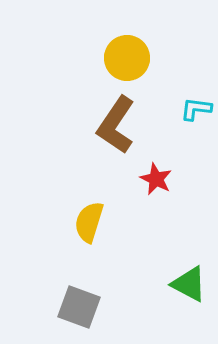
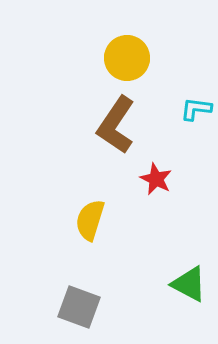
yellow semicircle: moved 1 px right, 2 px up
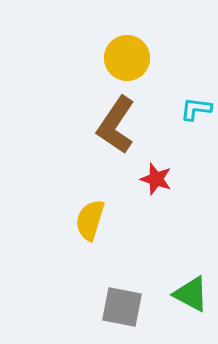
red star: rotated 8 degrees counterclockwise
green triangle: moved 2 px right, 10 px down
gray square: moved 43 px right; rotated 9 degrees counterclockwise
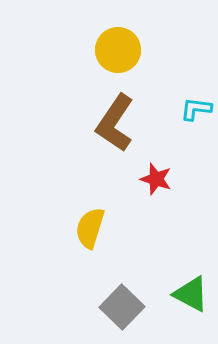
yellow circle: moved 9 px left, 8 px up
brown L-shape: moved 1 px left, 2 px up
yellow semicircle: moved 8 px down
gray square: rotated 33 degrees clockwise
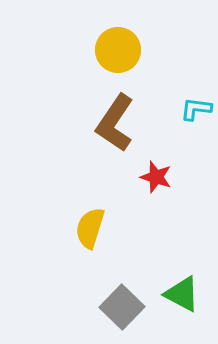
red star: moved 2 px up
green triangle: moved 9 px left
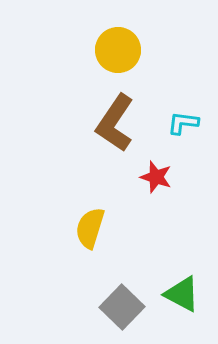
cyan L-shape: moved 13 px left, 14 px down
